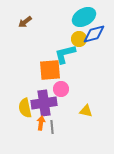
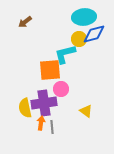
cyan ellipse: rotated 25 degrees clockwise
yellow triangle: rotated 24 degrees clockwise
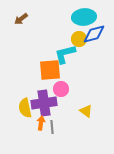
brown arrow: moved 4 px left, 3 px up
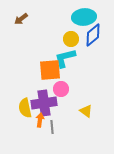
blue diamond: moved 1 px left, 1 px down; rotated 25 degrees counterclockwise
yellow circle: moved 8 px left
cyan L-shape: moved 4 px down
orange arrow: moved 1 px left, 3 px up
